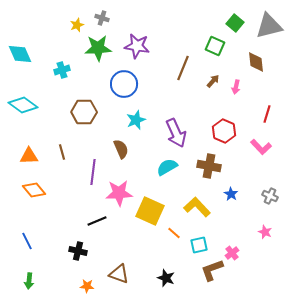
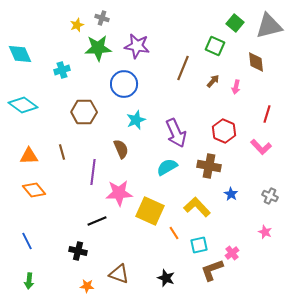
orange line at (174, 233): rotated 16 degrees clockwise
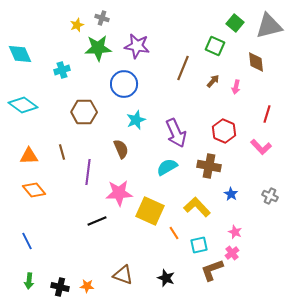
purple line at (93, 172): moved 5 px left
pink star at (265, 232): moved 30 px left
black cross at (78, 251): moved 18 px left, 36 px down
brown triangle at (119, 274): moved 4 px right, 1 px down
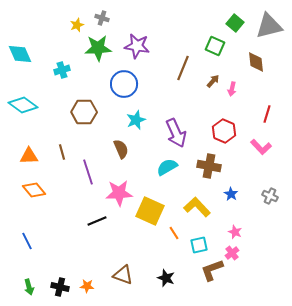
pink arrow at (236, 87): moved 4 px left, 2 px down
purple line at (88, 172): rotated 25 degrees counterclockwise
green arrow at (29, 281): moved 6 px down; rotated 21 degrees counterclockwise
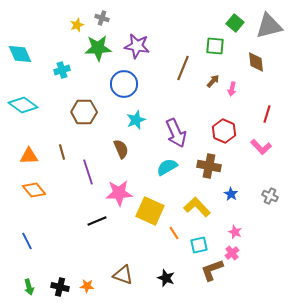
green square at (215, 46): rotated 18 degrees counterclockwise
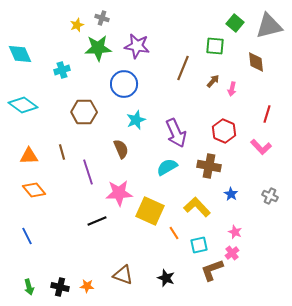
blue line at (27, 241): moved 5 px up
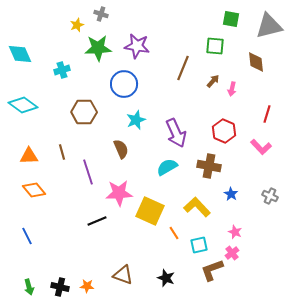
gray cross at (102, 18): moved 1 px left, 4 px up
green square at (235, 23): moved 4 px left, 4 px up; rotated 30 degrees counterclockwise
